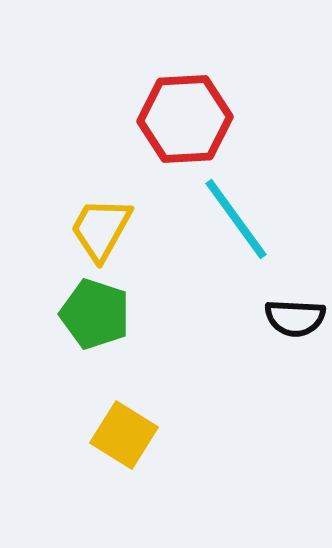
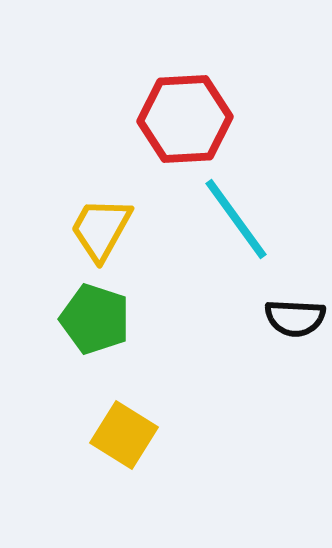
green pentagon: moved 5 px down
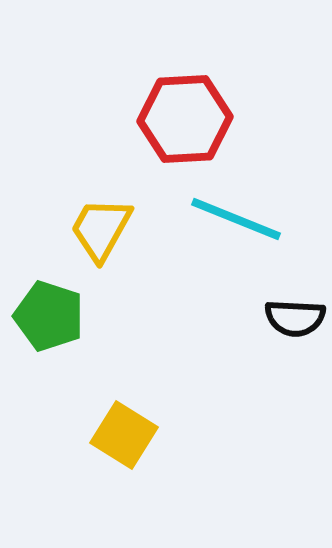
cyan line: rotated 32 degrees counterclockwise
green pentagon: moved 46 px left, 3 px up
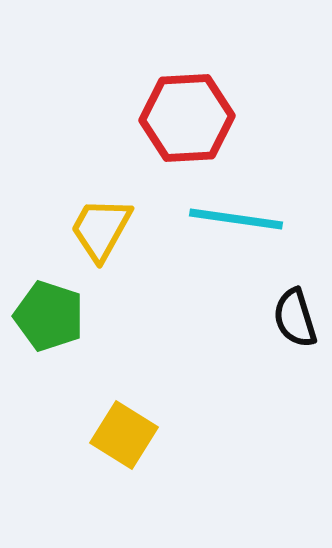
red hexagon: moved 2 px right, 1 px up
cyan line: rotated 14 degrees counterclockwise
black semicircle: rotated 70 degrees clockwise
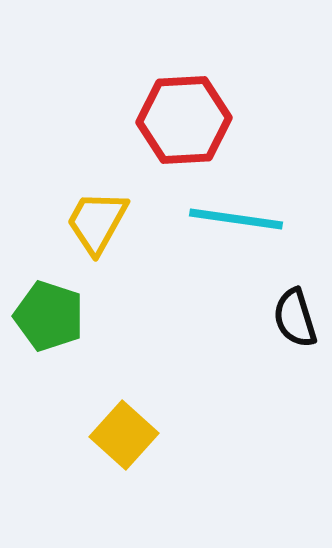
red hexagon: moved 3 px left, 2 px down
yellow trapezoid: moved 4 px left, 7 px up
yellow square: rotated 10 degrees clockwise
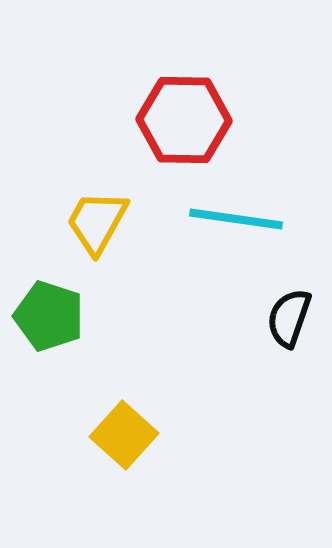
red hexagon: rotated 4 degrees clockwise
black semicircle: moved 6 px left; rotated 36 degrees clockwise
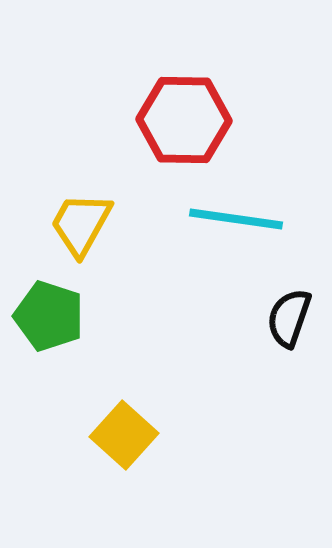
yellow trapezoid: moved 16 px left, 2 px down
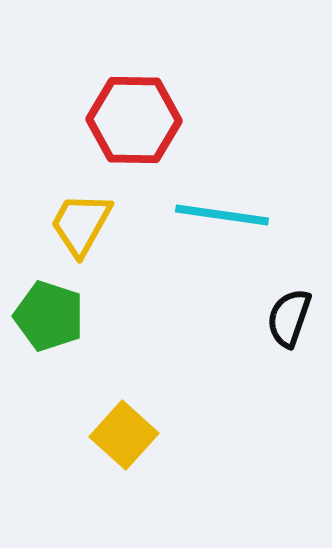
red hexagon: moved 50 px left
cyan line: moved 14 px left, 4 px up
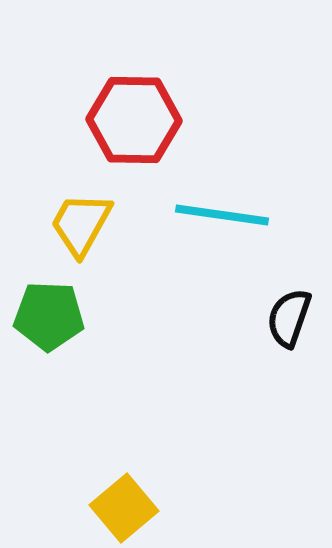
green pentagon: rotated 16 degrees counterclockwise
yellow square: moved 73 px down; rotated 8 degrees clockwise
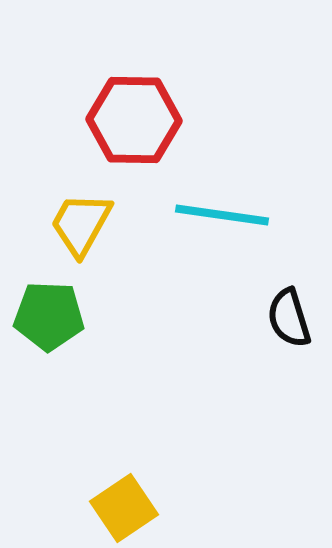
black semicircle: rotated 36 degrees counterclockwise
yellow square: rotated 6 degrees clockwise
